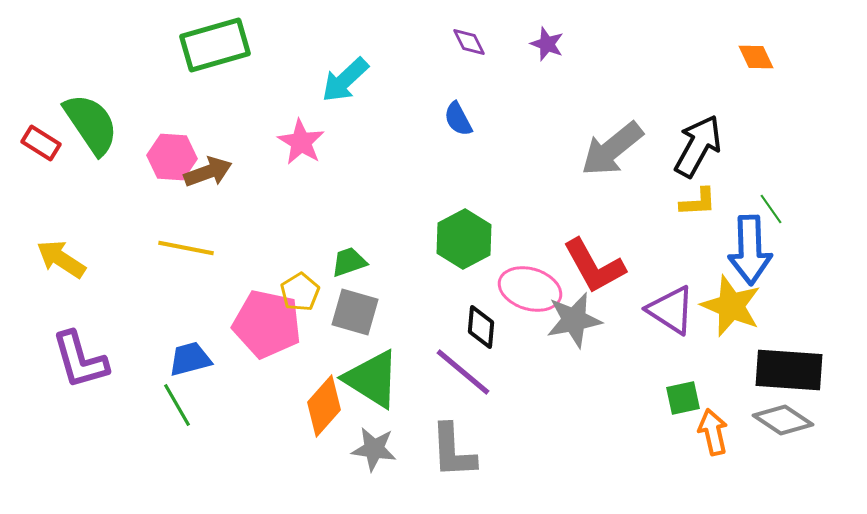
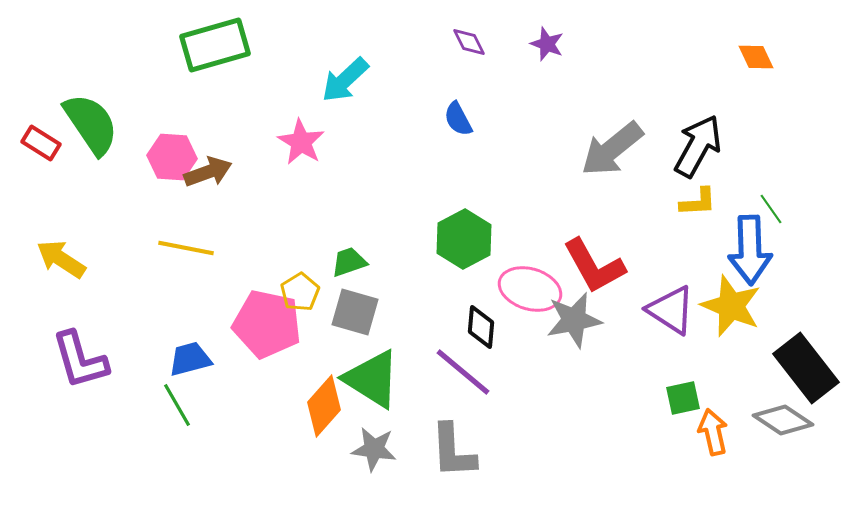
black rectangle at (789, 370): moved 17 px right, 2 px up; rotated 48 degrees clockwise
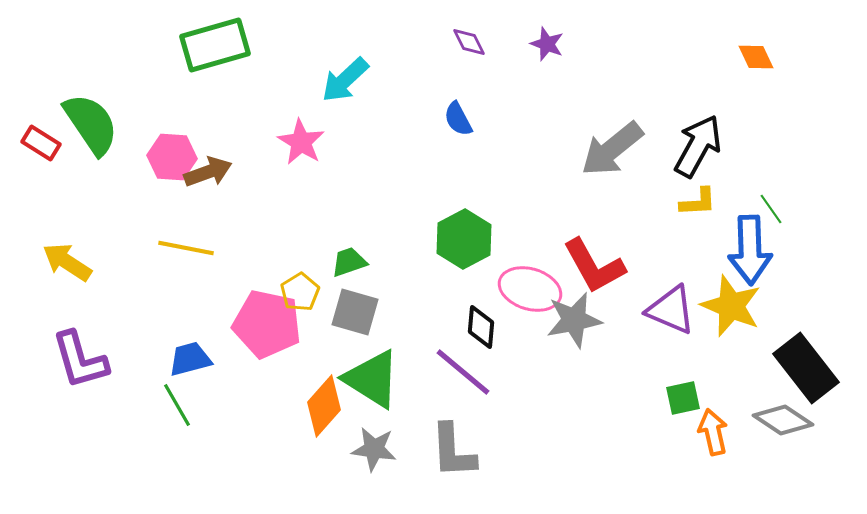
yellow arrow at (61, 259): moved 6 px right, 3 px down
purple triangle at (671, 310): rotated 10 degrees counterclockwise
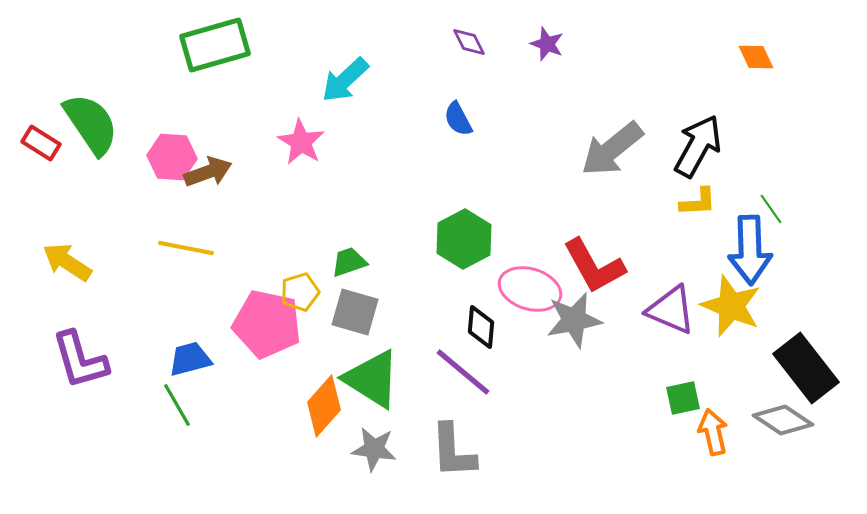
yellow pentagon at (300, 292): rotated 15 degrees clockwise
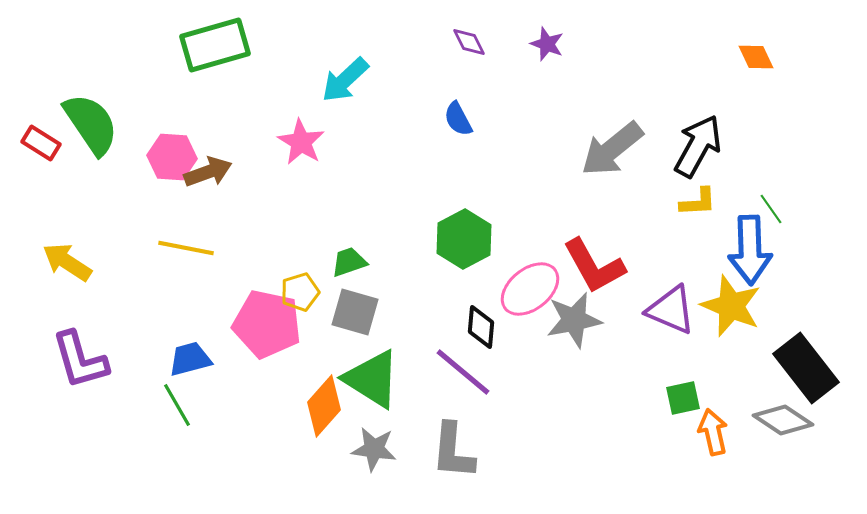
pink ellipse at (530, 289): rotated 56 degrees counterclockwise
gray L-shape at (453, 451): rotated 8 degrees clockwise
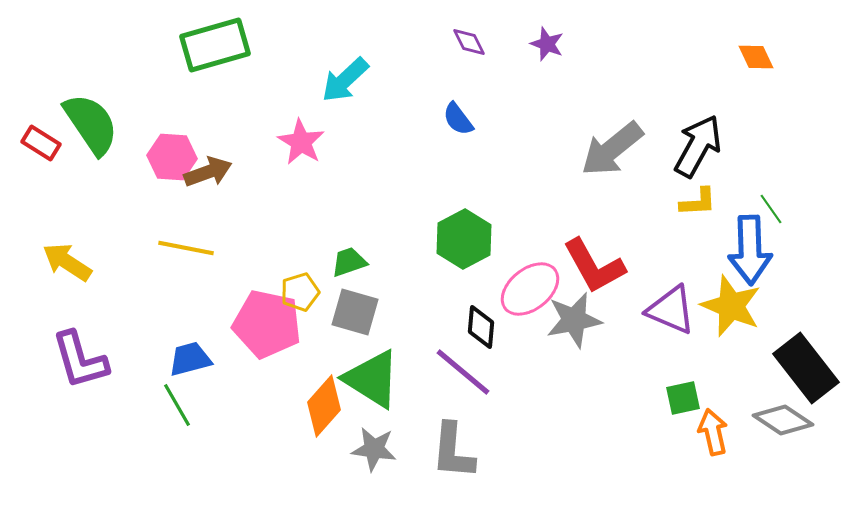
blue semicircle at (458, 119): rotated 9 degrees counterclockwise
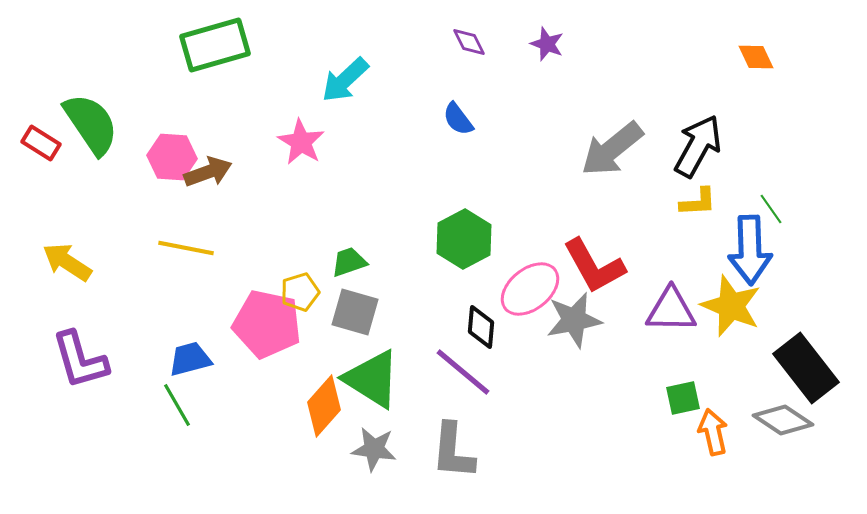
purple triangle at (671, 310): rotated 22 degrees counterclockwise
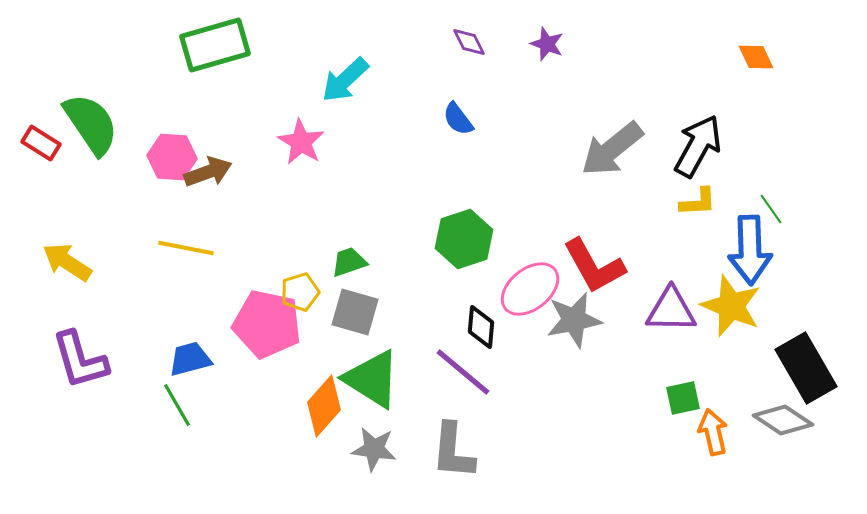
green hexagon at (464, 239): rotated 10 degrees clockwise
black rectangle at (806, 368): rotated 8 degrees clockwise
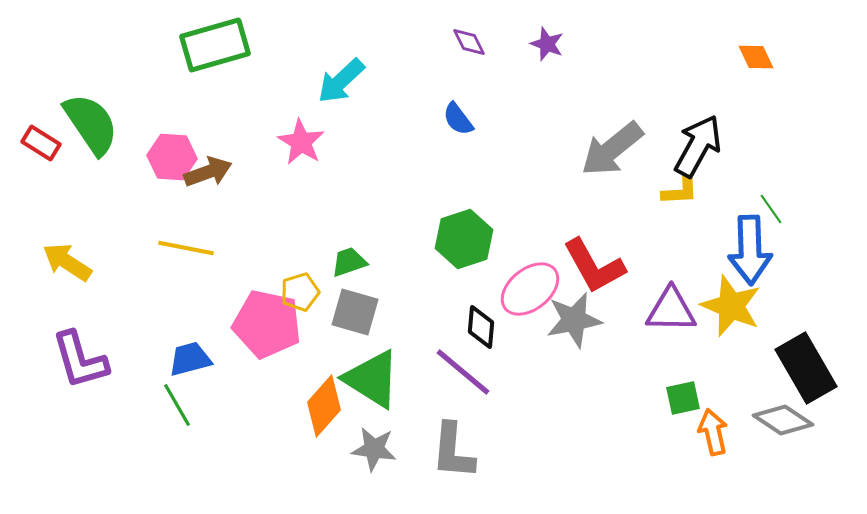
cyan arrow at (345, 80): moved 4 px left, 1 px down
yellow L-shape at (698, 202): moved 18 px left, 11 px up
